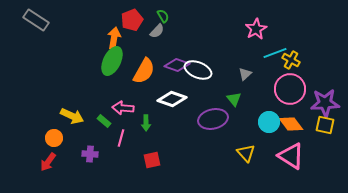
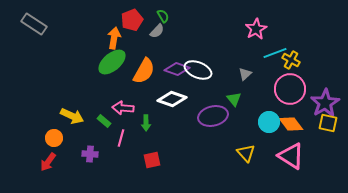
gray rectangle: moved 2 px left, 4 px down
green ellipse: moved 1 px down; rotated 24 degrees clockwise
purple diamond: moved 4 px down
purple star: rotated 28 degrees counterclockwise
purple ellipse: moved 3 px up
yellow square: moved 3 px right, 2 px up
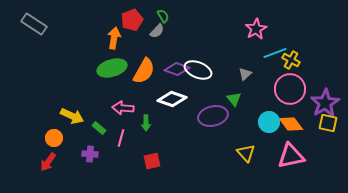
green ellipse: moved 6 px down; rotated 24 degrees clockwise
green rectangle: moved 5 px left, 7 px down
pink triangle: rotated 44 degrees counterclockwise
red square: moved 1 px down
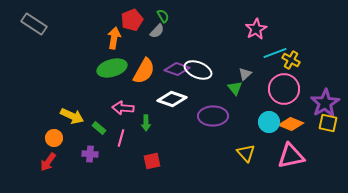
pink circle: moved 6 px left
green triangle: moved 1 px right, 11 px up
purple ellipse: rotated 12 degrees clockwise
orange diamond: rotated 30 degrees counterclockwise
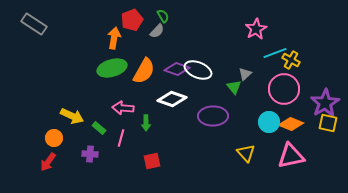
green triangle: moved 1 px left, 1 px up
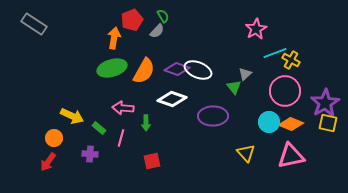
pink circle: moved 1 px right, 2 px down
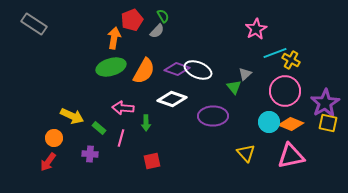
green ellipse: moved 1 px left, 1 px up
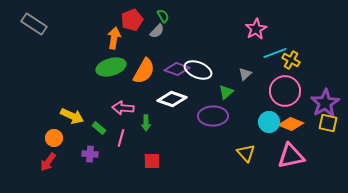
green triangle: moved 8 px left, 5 px down; rotated 28 degrees clockwise
red square: rotated 12 degrees clockwise
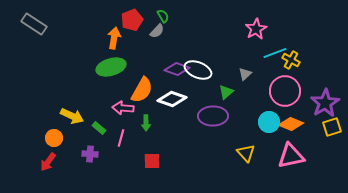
orange semicircle: moved 2 px left, 19 px down
yellow square: moved 4 px right, 4 px down; rotated 30 degrees counterclockwise
